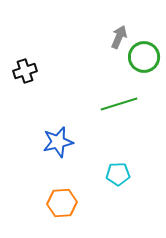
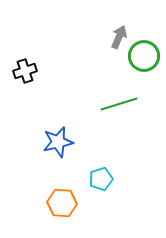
green circle: moved 1 px up
cyan pentagon: moved 17 px left, 5 px down; rotated 15 degrees counterclockwise
orange hexagon: rotated 8 degrees clockwise
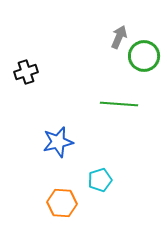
black cross: moved 1 px right, 1 px down
green line: rotated 21 degrees clockwise
cyan pentagon: moved 1 px left, 1 px down
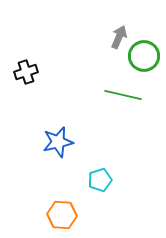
green line: moved 4 px right, 9 px up; rotated 9 degrees clockwise
orange hexagon: moved 12 px down
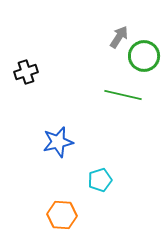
gray arrow: rotated 10 degrees clockwise
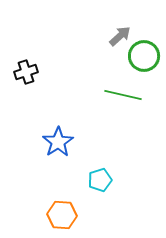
gray arrow: moved 1 px right, 1 px up; rotated 15 degrees clockwise
blue star: rotated 20 degrees counterclockwise
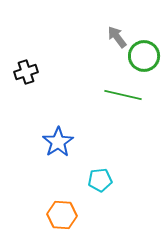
gray arrow: moved 3 px left, 1 px down; rotated 85 degrees counterclockwise
cyan pentagon: rotated 10 degrees clockwise
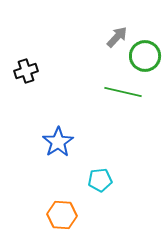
gray arrow: rotated 80 degrees clockwise
green circle: moved 1 px right
black cross: moved 1 px up
green line: moved 3 px up
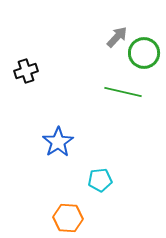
green circle: moved 1 px left, 3 px up
orange hexagon: moved 6 px right, 3 px down
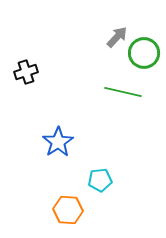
black cross: moved 1 px down
orange hexagon: moved 8 px up
